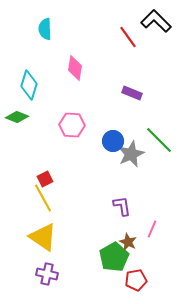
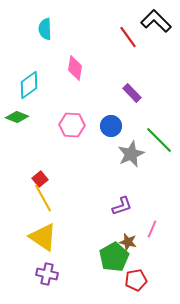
cyan diamond: rotated 36 degrees clockwise
purple rectangle: rotated 24 degrees clockwise
blue circle: moved 2 px left, 15 px up
red square: moved 5 px left; rotated 14 degrees counterclockwise
purple L-shape: rotated 80 degrees clockwise
brown star: rotated 12 degrees counterclockwise
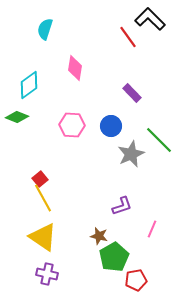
black L-shape: moved 6 px left, 2 px up
cyan semicircle: rotated 20 degrees clockwise
brown star: moved 29 px left, 6 px up
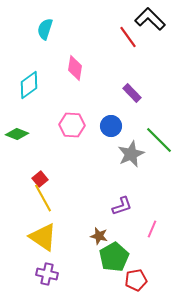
green diamond: moved 17 px down
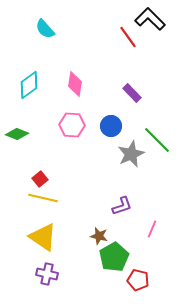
cyan semicircle: rotated 60 degrees counterclockwise
pink diamond: moved 16 px down
green line: moved 2 px left
yellow line: rotated 48 degrees counterclockwise
red pentagon: moved 2 px right; rotated 25 degrees clockwise
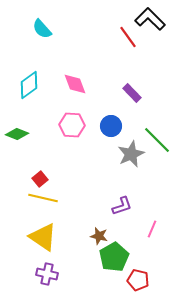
cyan semicircle: moved 3 px left
pink diamond: rotated 30 degrees counterclockwise
